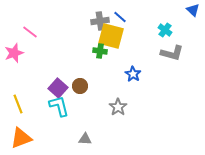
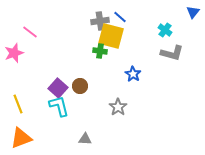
blue triangle: moved 2 px down; rotated 24 degrees clockwise
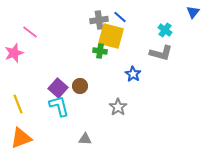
gray cross: moved 1 px left, 1 px up
gray L-shape: moved 11 px left
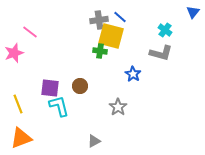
purple square: moved 8 px left; rotated 36 degrees counterclockwise
gray triangle: moved 9 px right, 2 px down; rotated 32 degrees counterclockwise
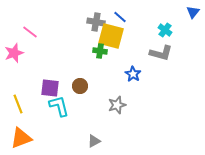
gray cross: moved 3 px left, 2 px down; rotated 18 degrees clockwise
gray star: moved 1 px left, 2 px up; rotated 18 degrees clockwise
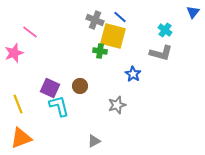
gray cross: moved 1 px left, 2 px up; rotated 12 degrees clockwise
yellow square: moved 2 px right
purple square: rotated 18 degrees clockwise
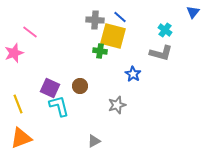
gray cross: rotated 18 degrees counterclockwise
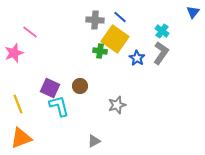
cyan cross: moved 3 px left, 1 px down
yellow square: moved 2 px right, 3 px down; rotated 20 degrees clockwise
gray L-shape: rotated 70 degrees counterclockwise
blue star: moved 4 px right, 16 px up
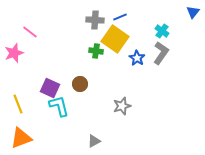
blue line: rotated 64 degrees counterclockwise
green cross: moved 4 px left
brown circle: moved 2 px up
gray star: moved 5 px right, 1 px down
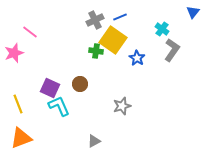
gray cross: rotated 30 degrees counterclockwise
cyan cross: moved 2 px up
yellow square: moved 2 px left, 1 px down
gray L-shape: moved 11 px right, 3 px up
cyan L-shape: rotated 10 degrees counterclockwise
